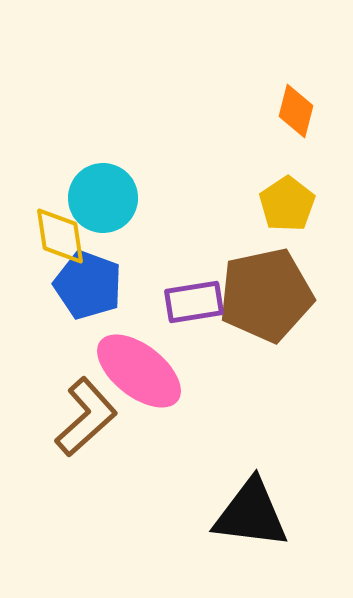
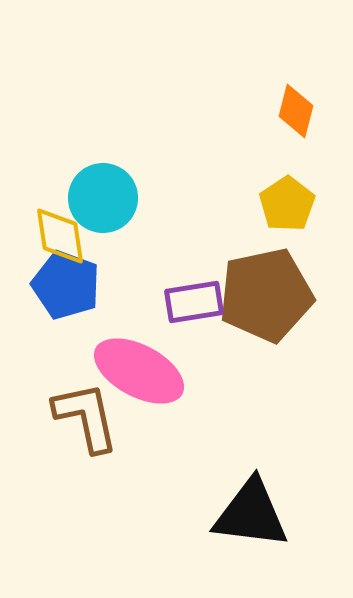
blue pentagon: moved 22 px left
pink ellipse: rotated 10 degrees counterclockwise
brown L-shape: rotated 60 degrees counterclockwise
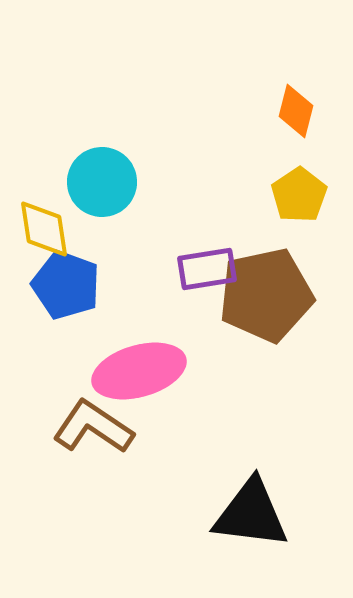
cyan circle: moved 1 px left, 16 px up
yellow pentagon: moved 12 px right, 9 px up
yellow diamond: moved 16 px left, 7 px up
purple rectangle: moved 13 px right, 33 px up
pink ellipse: rotated 44 degrees counterclockwise
brown L-shape: moved 7 px right, 10 px down; rotated 44 degrees counterclockwise
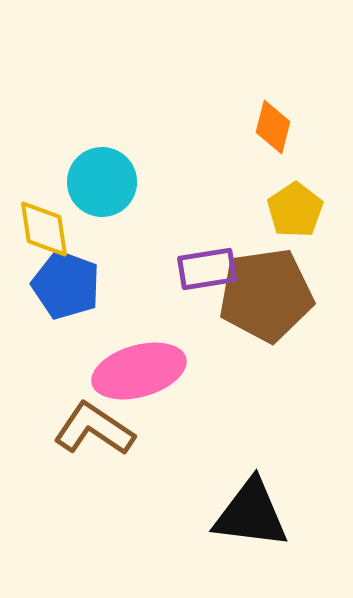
orange diamond: moved 23 px left, 16 px down
yellow pentagon: moved 4 px left, 15 px down
brown pentagon: rotated 4 degrees clockwise
brown L-shape: moved 1 px right, 2 px down
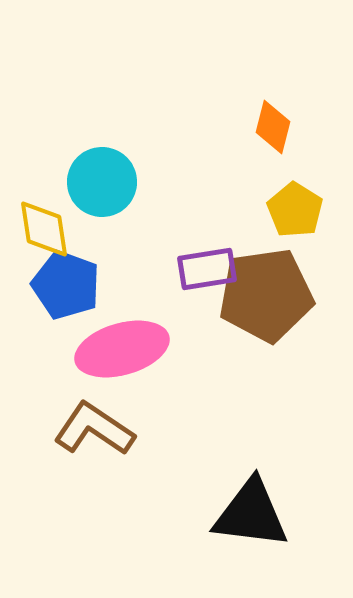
yellow pentagon: rotated 6 degrees counterclockwise
pink ellipse: moved 17 px left, 22 px up
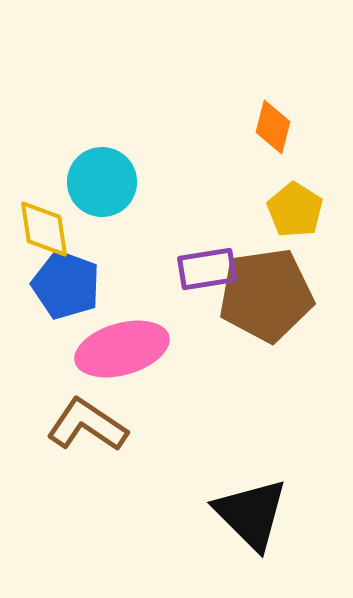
brown L-shape: moved 7 px left, 4 px up
black triangle: rotated 38 degrees clockwise
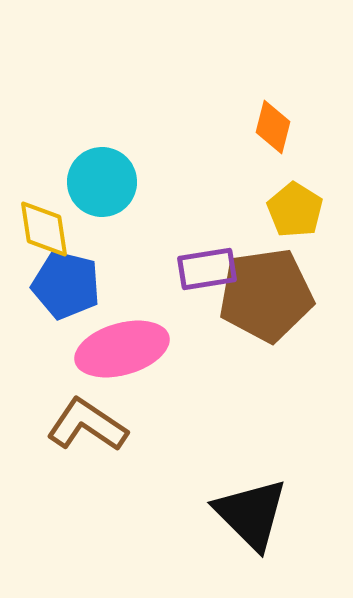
blue pentagon: rotated 6 degrees counterclockwise
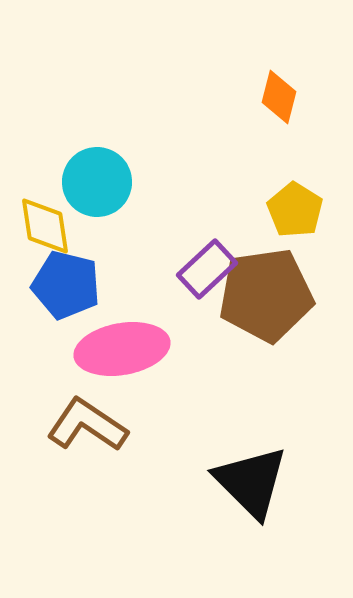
orange diamond: moved 6 px right, 30 px up
cyan circle: moved 5 px left
yellow diamond: moved 1 px right, 3 px up
purple rectangle: rotated 34 degrees counterclockwise
pink ellipse: rotated 6 degrees clockwise
black triangle: moved 32 px up
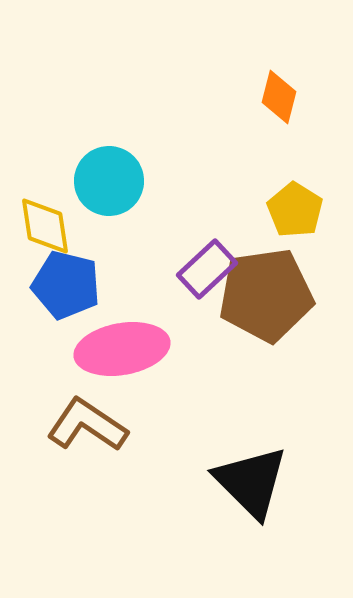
cyan circle: moved 12 px right, 1 px up
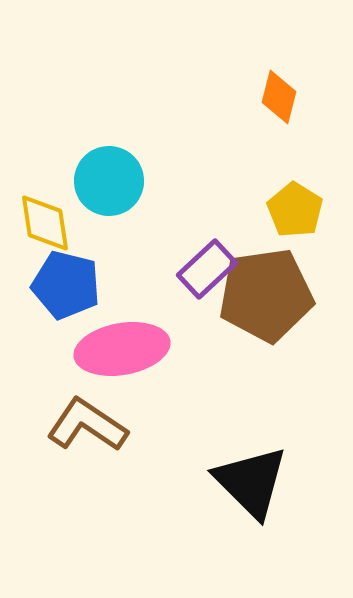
yellow diamond: moved 3 px up
